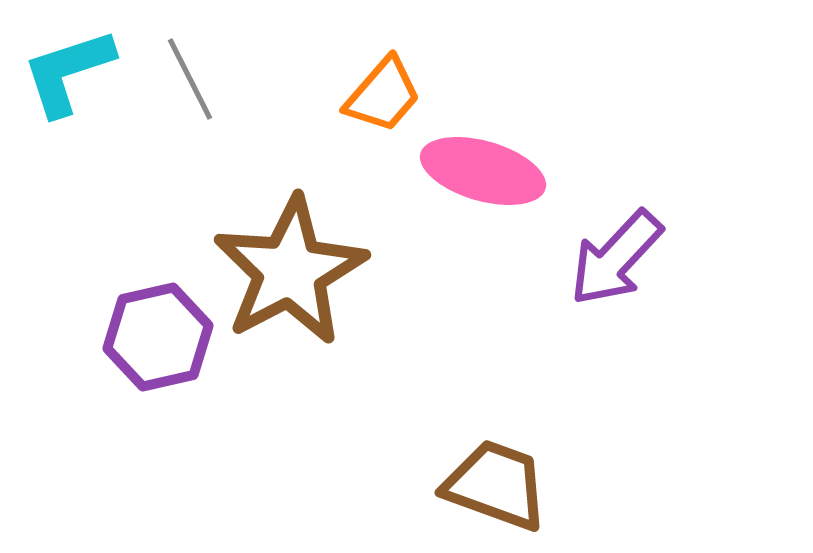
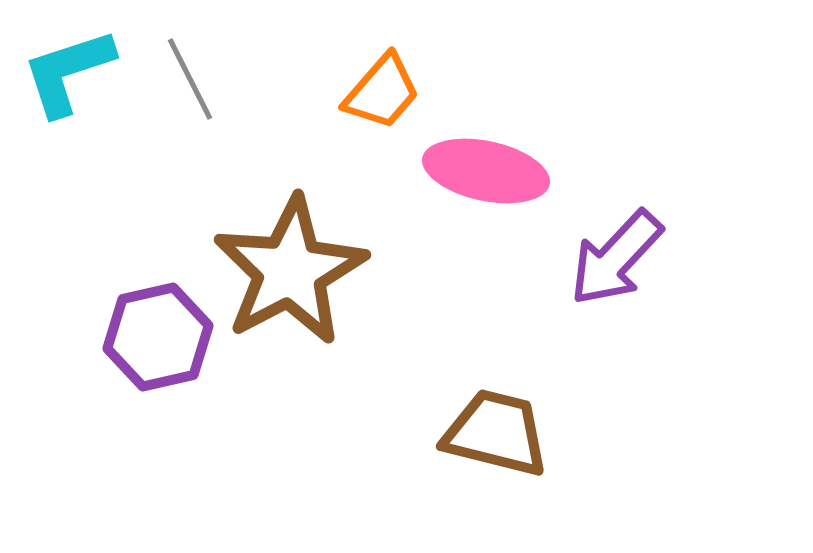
orange trapezoid: moved 1 px left, 3 px up
pink ellipse: moved 3 px right; rotated 4 degrees counterclockwise
brown trapezoid: moved 52 px up; rotated 6 degrees counterclockwise
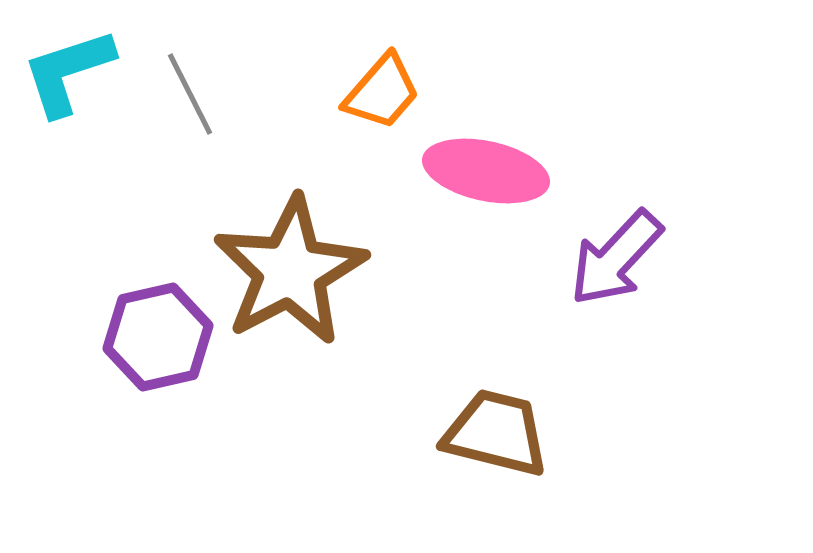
gray line: moved 15 px down
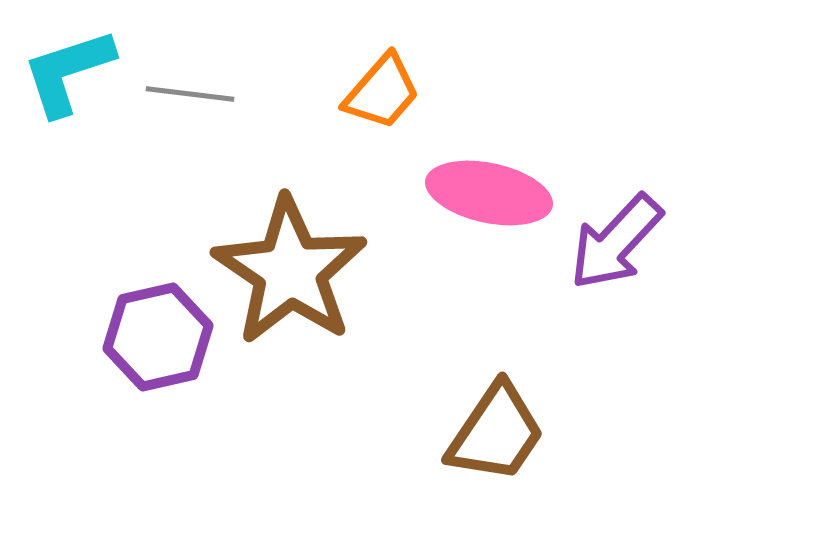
gray line: rotated 56 degrees counterclockwise
pink ellipse: moved 3 px right, 22 px down
purple arrow: moved 16 px up
brown star: rotated 10 degrees counterclockwise
brown trapezoid: rotated 110 degrees clockwise
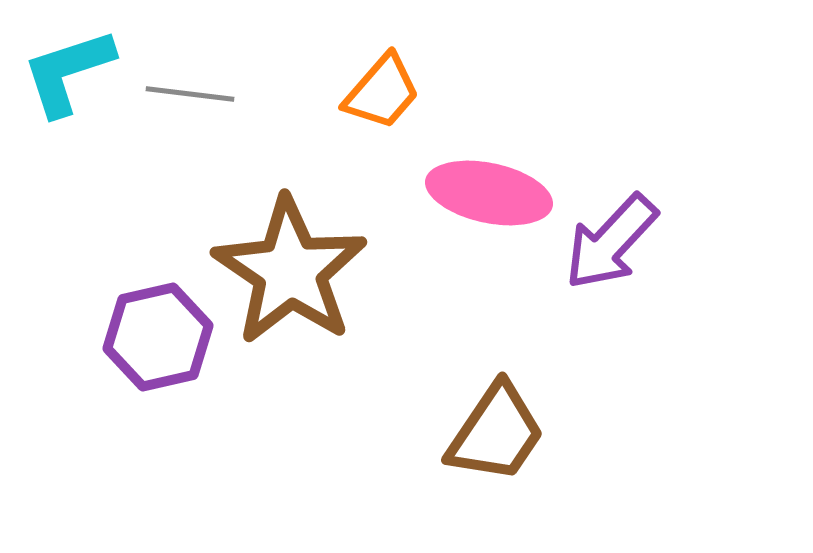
purple arrow: moved 5 px left
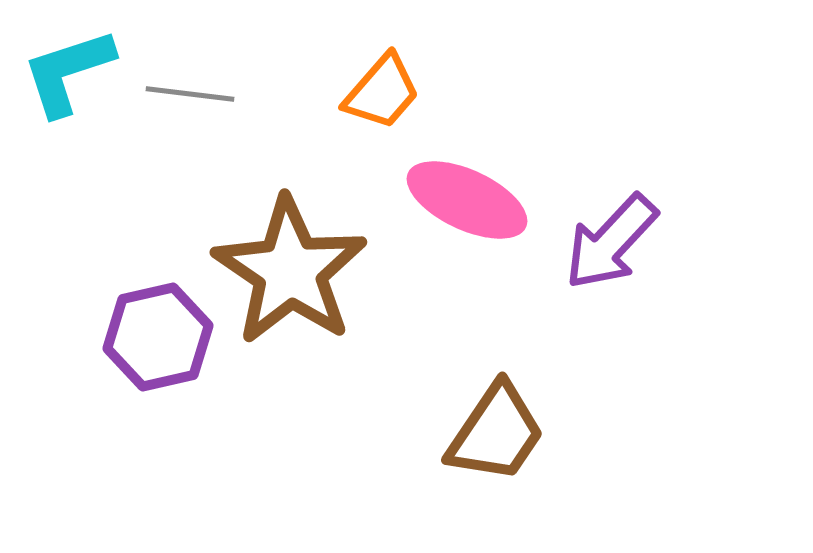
pink ellipse: moved 22 px left, 7 px down; rotated 13 degrees clockwise
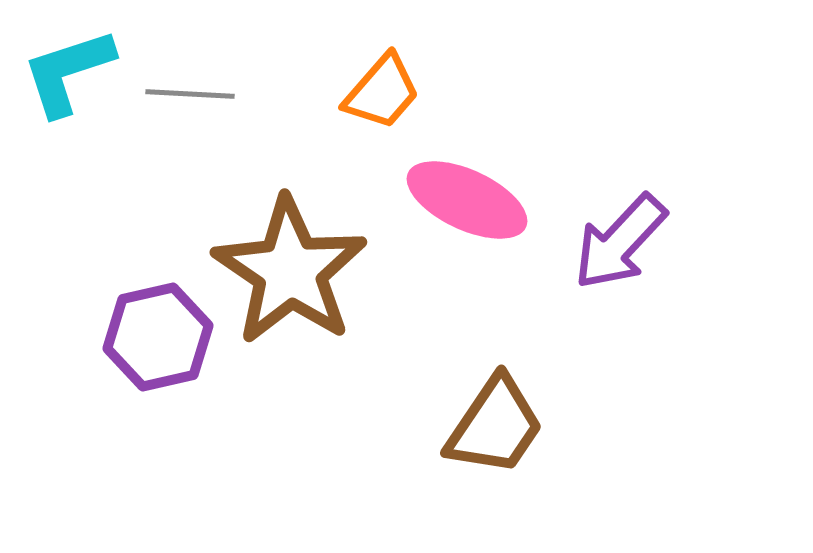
gray line: rotated 4 degrees counterclockwise
purple arrow: moved 9 px right
brown trapezoid: moved 1 px left, 7 px up
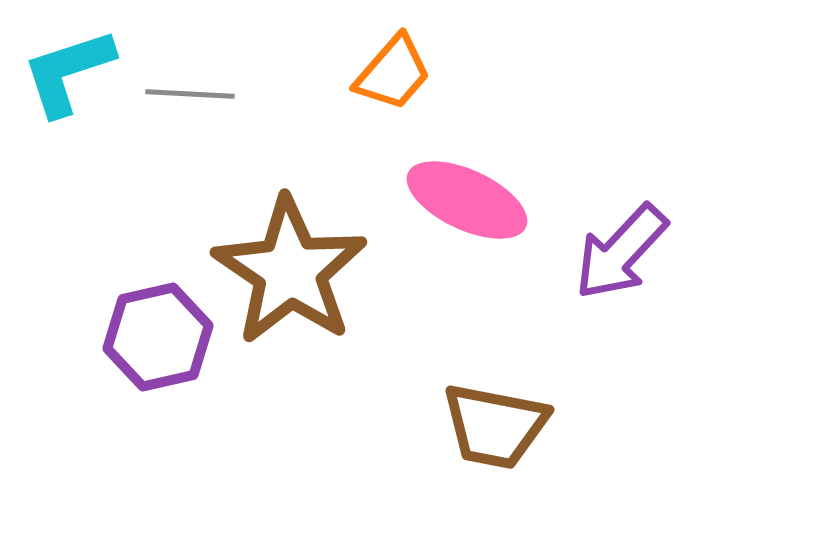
orange trapezoid: moved 11 px right, 19 px up
purple arrow: moved 1 px right, 10 px down
brown trapezoid: rotated 67 degrees clockwise
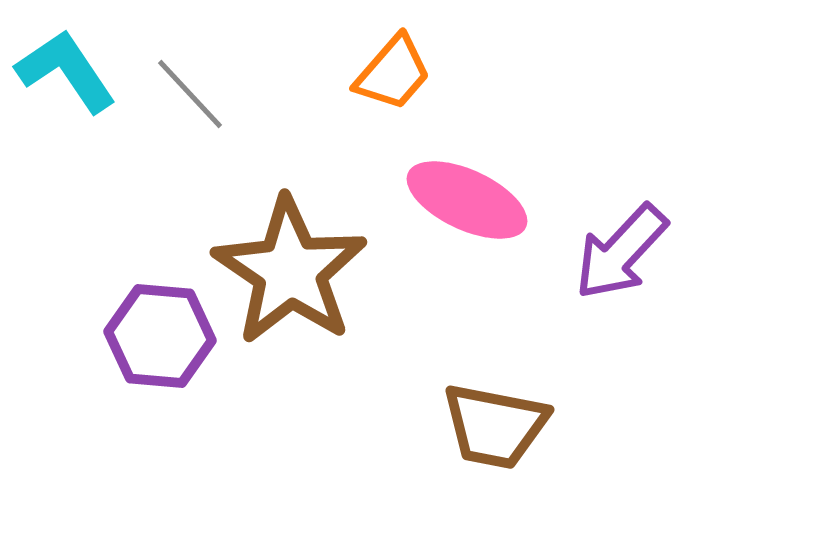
cyan L-shape: moved 2 px left, 1 px up; rotated 74 degrees clockwise
gray line: rotated 44 degrees clockwise
purple hexagon: moved 2 px right, 1 px up; rotated 18 degrees clockwise
